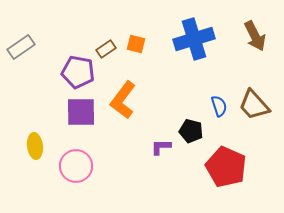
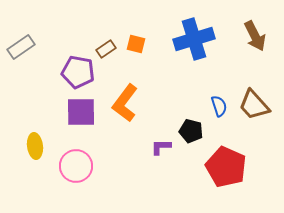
orange L-shape: moved 2 px right, 3 px down
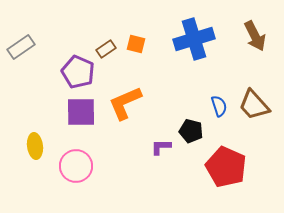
purple pentagon: rotated 12 degrees clockwise
orange L-shape: rotated 30 degrees clockwise
